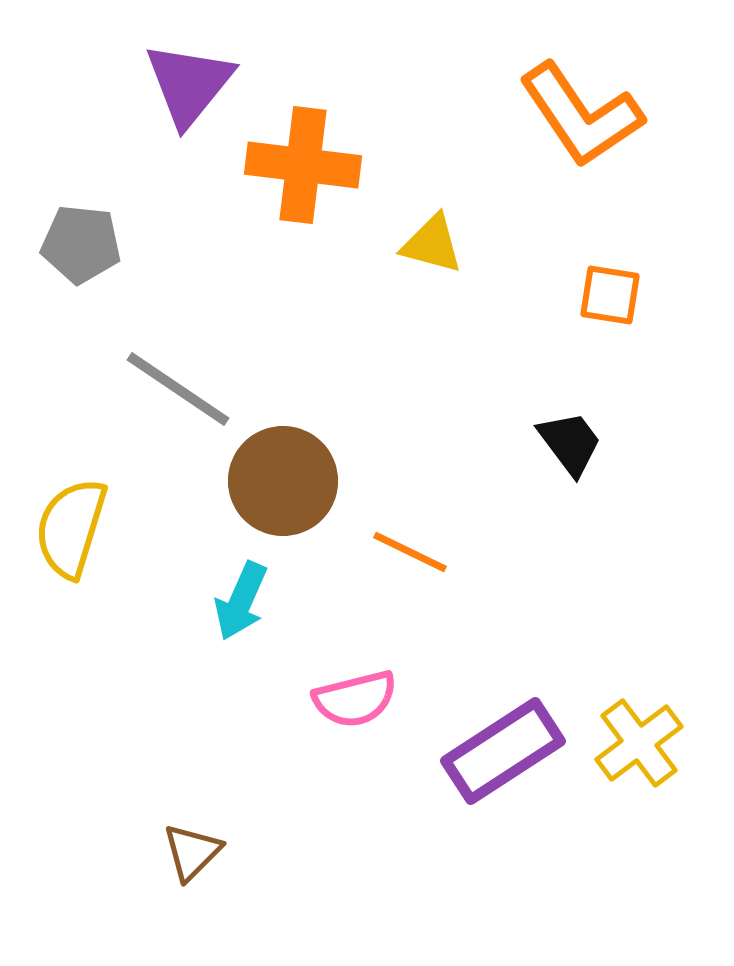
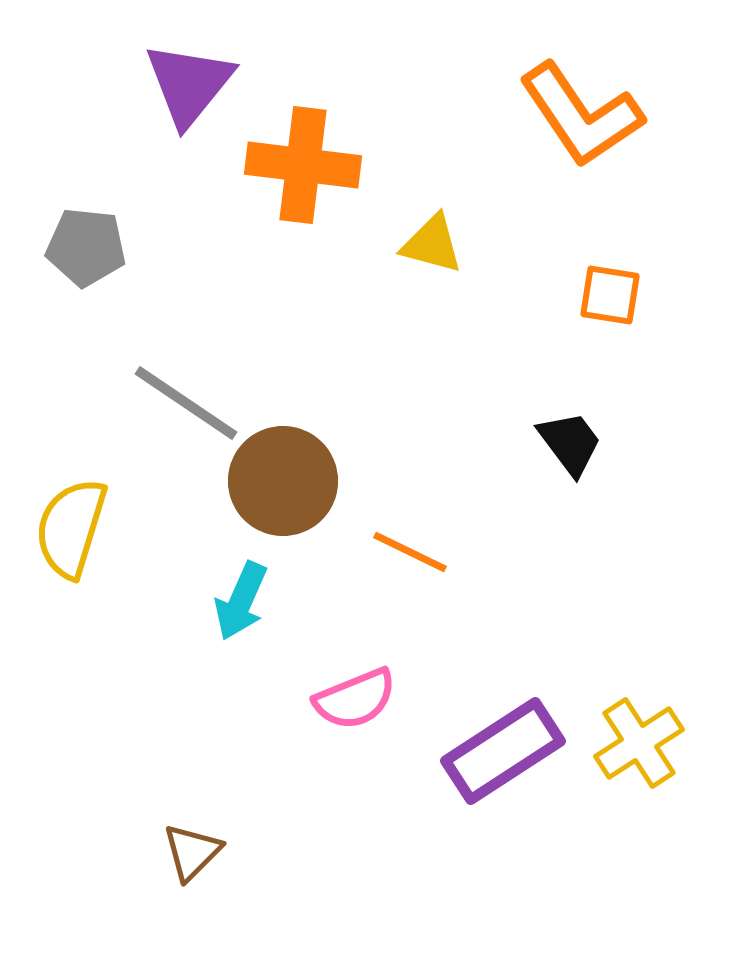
gray pentagon: moved 5 px right, 3 px down
gray line: moved 8 px right, 14 px down
pink semicircle: rotated 8 degrees counterclockwise
yellow cross: rotated 4 degrees clockwise
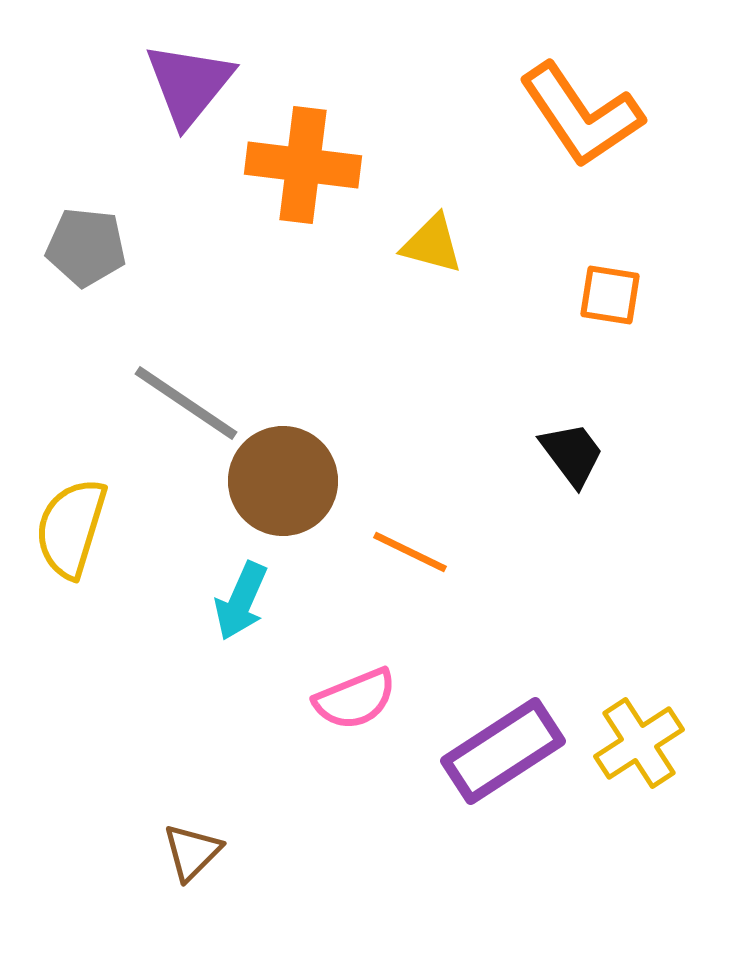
black trapezoid: moved 2 px right, 11 px down
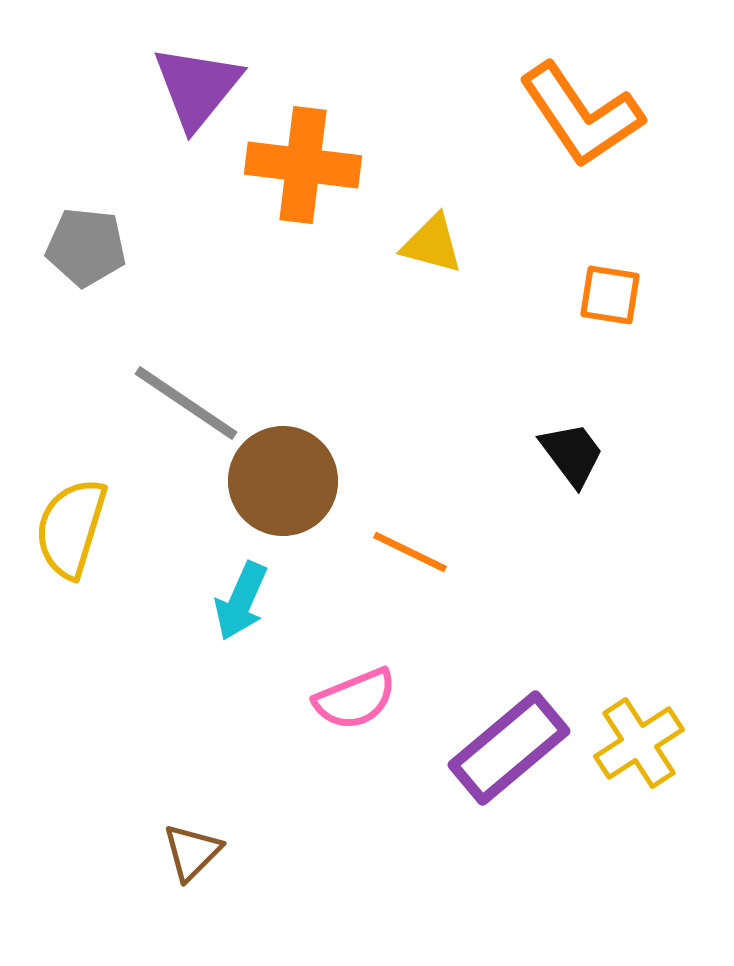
purple triangle: moved 8 px right, 3 px down
purple rectangle: moved 6 px right, 3 px up; rotated 7 degrees counterclockwise
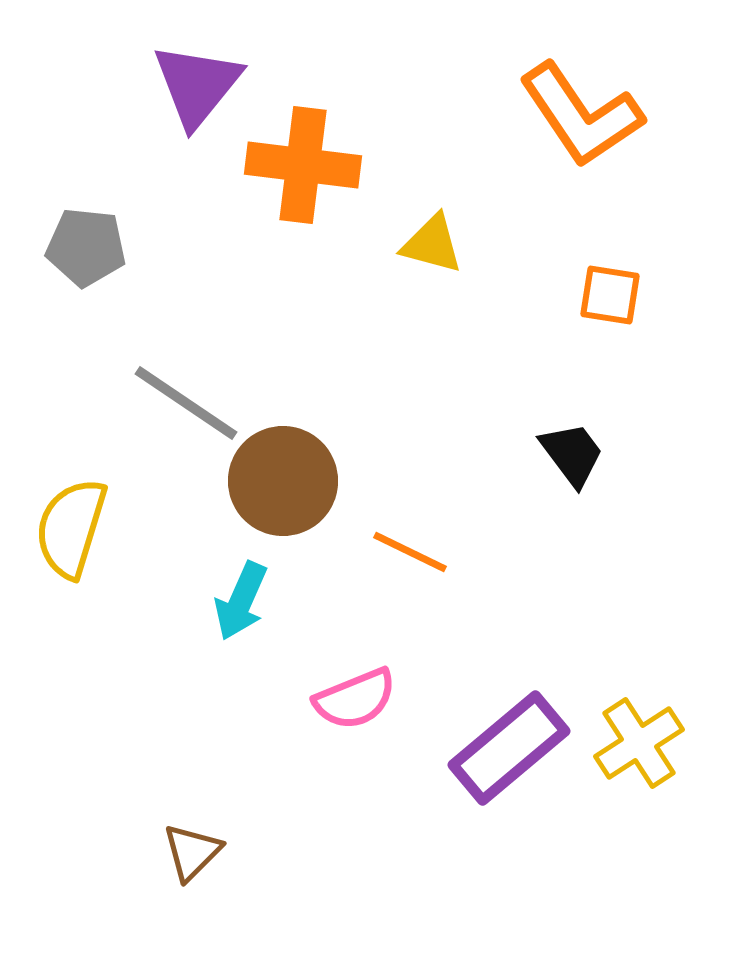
purple triangle: moved 2 px up
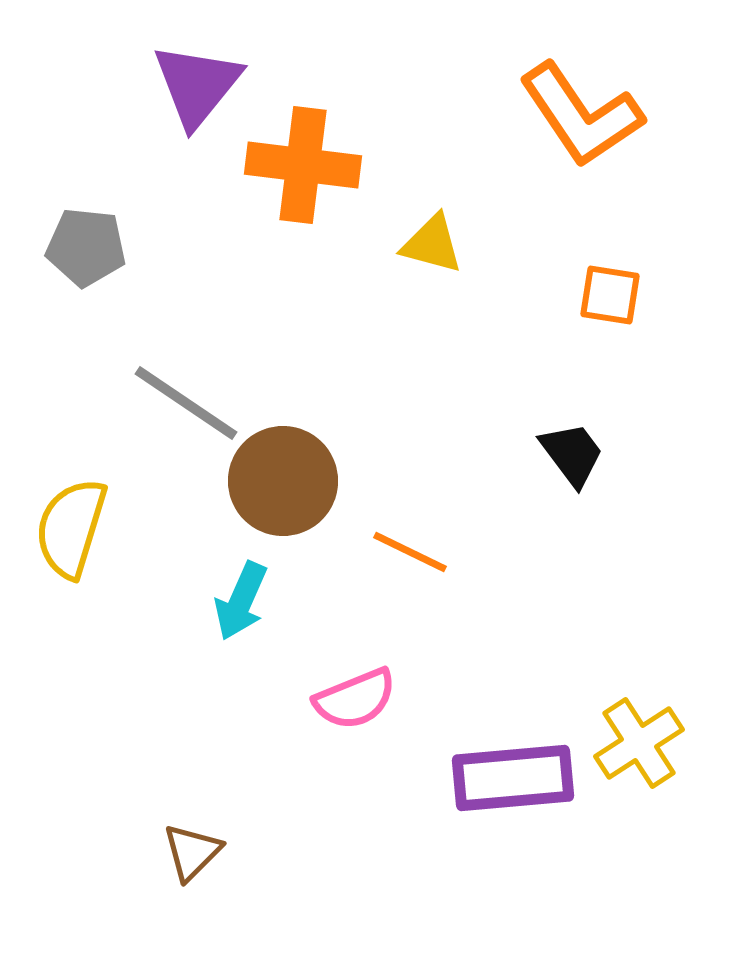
purple rectangle: moved 4 px right, 30 px down; rotated 35 degrees clockwise
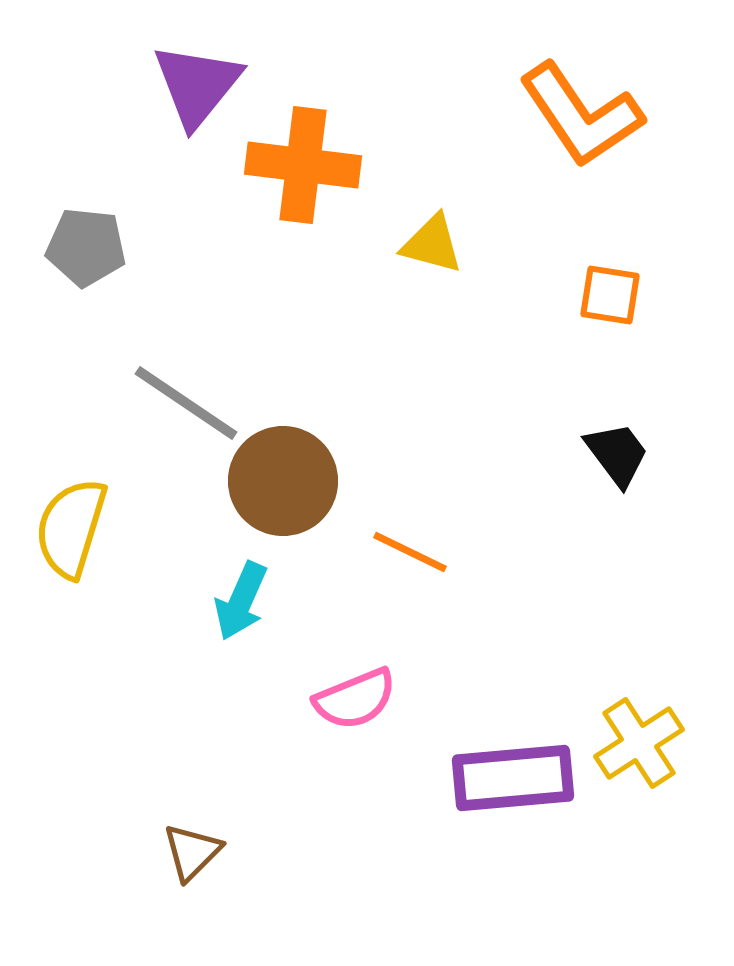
black trapezoid: moved 45 px right
